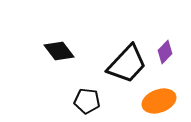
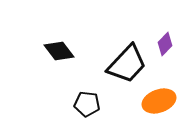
purple diamond: moved 8 px up
black pentagon: moved 3 px down
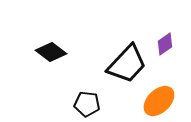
purple diamond: rotated 10 degrees clockwise
black diamond: moved 8 px left, 1 px down; rotated 16 degrees counterclockwise
orange ellipse: rotated 24 degrees counterclockwise
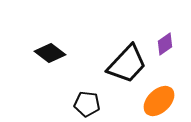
black diamond: moved 1 px left, 1 px down
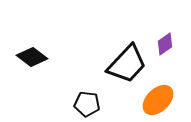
black diamond: moved 18 px left, 4 px down
orange ellipse: moved 1 px left, 1 px up
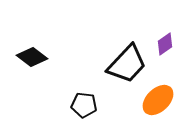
black pentagon: moved 3 px left, 1 px down
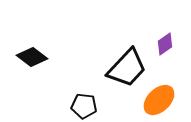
black trapezoid: moved 4 px down
orange ellipse: moved 1 px right
black pentagon: moved 1 px down
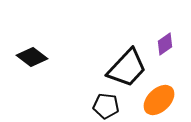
black pentagon: moved 22 px right
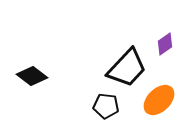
black diamond: moved 19 px down
